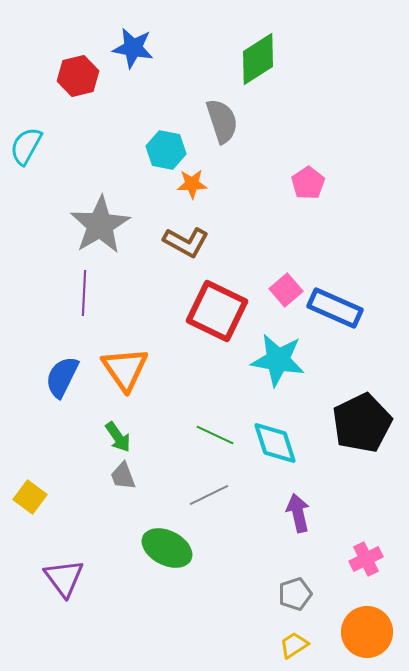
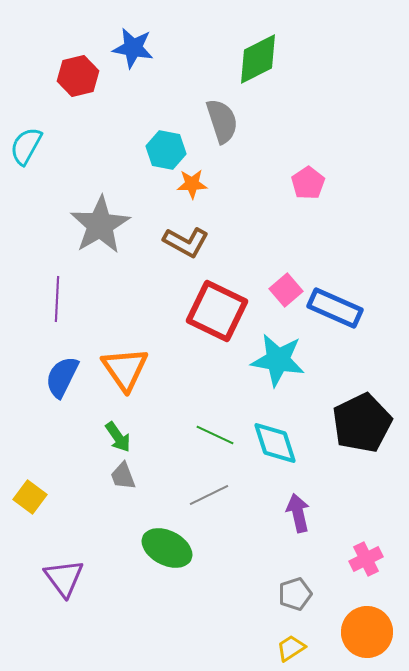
green diamond: rotated 6 degrees clockwise
purple line: moved 27 px left, 6 px down
yellow trapezoid: moved 3 px left, 3 px down
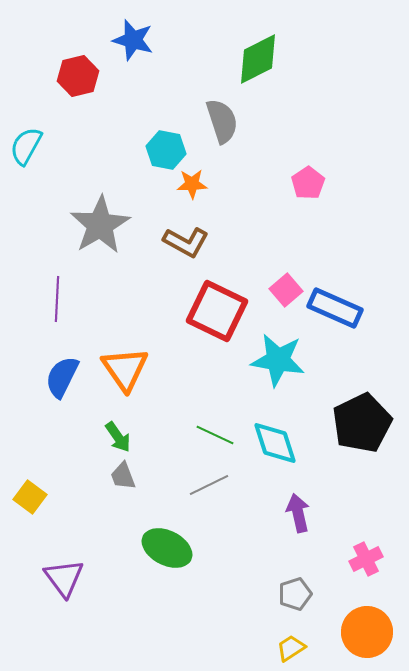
blue star: moved 8 px up; rotated 6 degrees clockwise
gray line: moved 10 px up
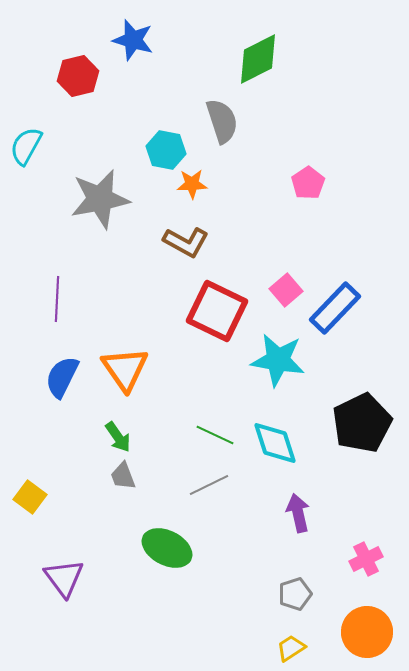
gray star: moved 26 px up; rotated 20 degrees clockwise
blue rectangle: rotated 70 degrees counterclockwise
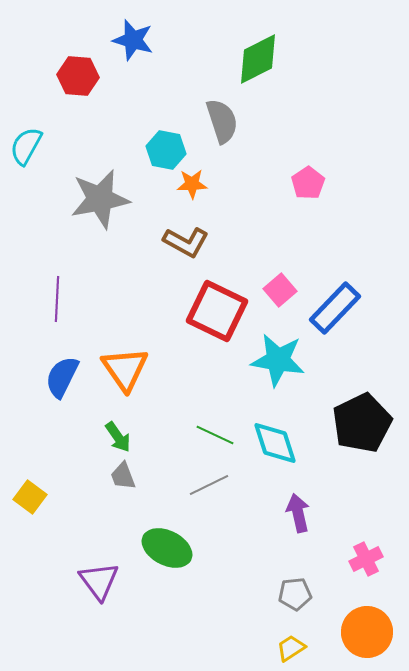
red hexagon: rotated 18 degrees clockwise
pink square: moved 6 px left
purple triangle: moved 35 px right, 3 px down
gray pentagon: rotated 12 degrees clockwise
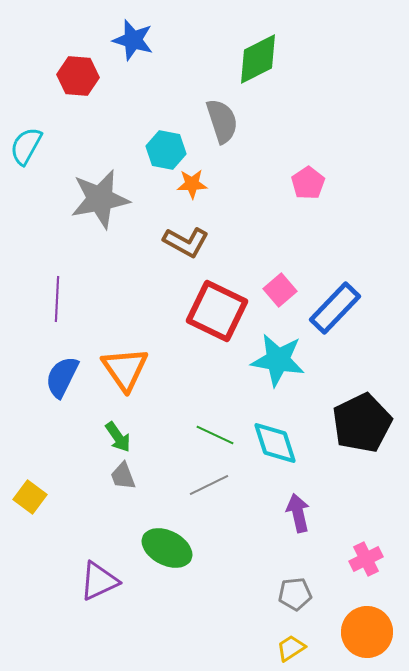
purple triangle: rotated 42 degrees clockwise
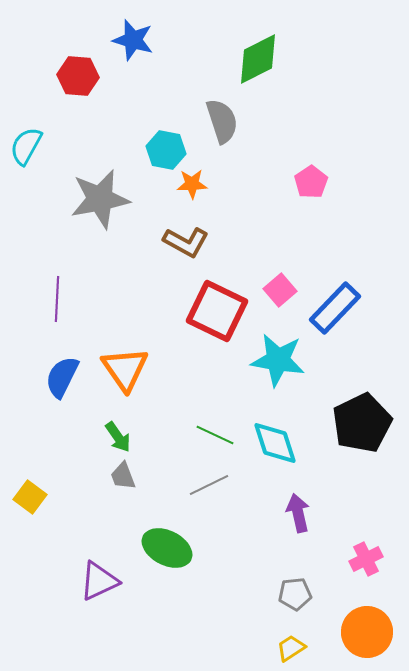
pink pentagon: moved 3 px right, 1 px up
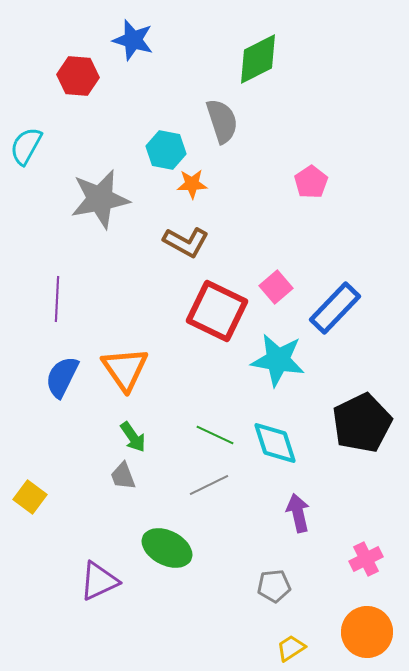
pink square: moved 4 px left, 3 px up
green arrow: moved 15 px right
gray pentagon: moved 21 px left, 8 px up
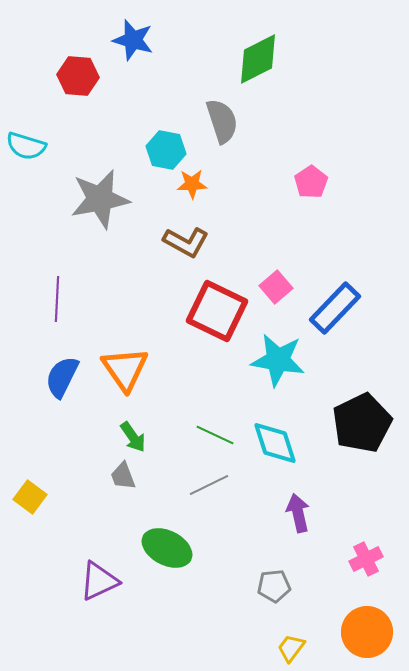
cyan semicircle: rotated 102 degrees counterclockwise
yellow trapezoid: rotated 20 degrees counterclockwise
